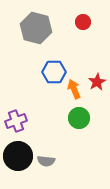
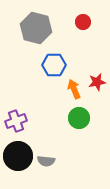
blue hexagon: moved 7 px up
red star: rotated 18 degrees clockwise
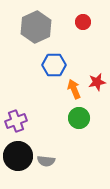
gray hexagon: moved 1 px up; rotated 20 degrees clockwise
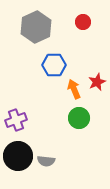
red star: rotated 12 degrees counterclockwise
purple cross: moved 1 px up
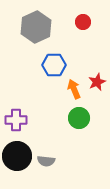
purple cross: rotated 20 degrees clockwise
black circle: moved 1 px left
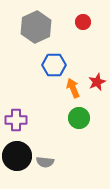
orange arrow: moved 1 px left, 1 px up
gray semicircle: moved 1 px left, 1 px down
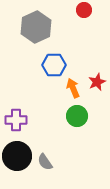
red circle: moved 1 px right, 12 px up
green circle: moved 2 px left, 2 px up
gray semicircle: rotated 48 degrees clockwise
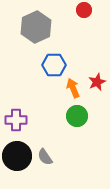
gray semicircle: moved 5 px up
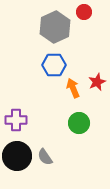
red circle: moved 2 px down
gray hexagon: moved 19 px right
green circle: moved 2 px right, 7 px down
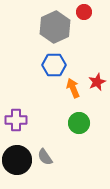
black circle: moved 4 px down
